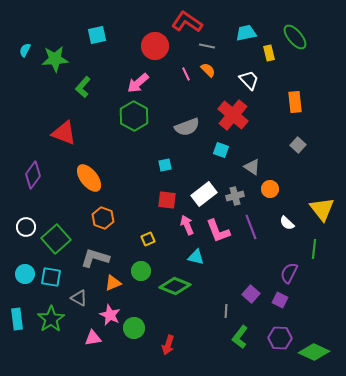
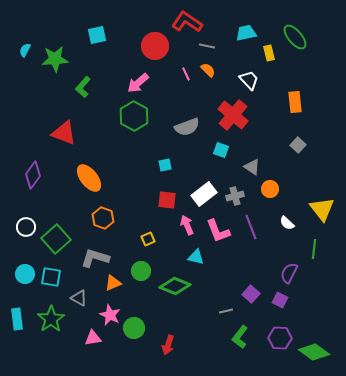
gray line at (226, 311): rotated 72 degrees clockwise
green diamond at (314, 352): rotated 12 degrees clockwise
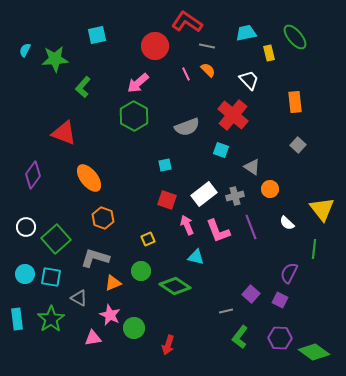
red square at (167, 200): rotated 12 degrees clockwise
green diamond at (175, 286): rotated 12 degrees clockwise
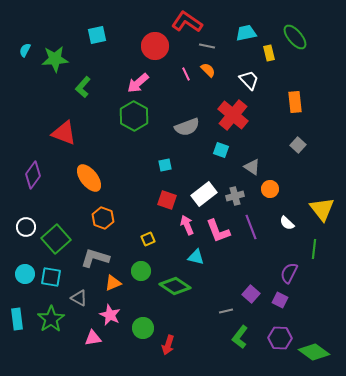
green circle at (134, 328): moved 9 px right
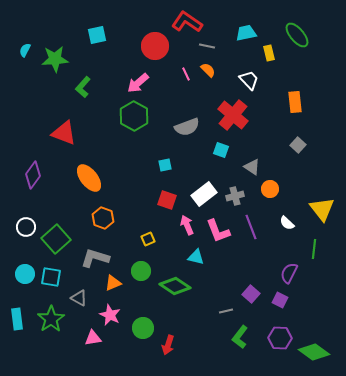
green ellipse at (295, 37): moved 2 px right, 2 px up
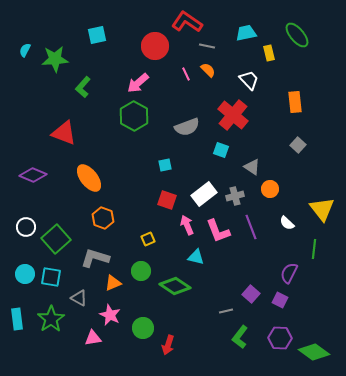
purple diamond at (33, 175): rotated 76 degrees clockwise
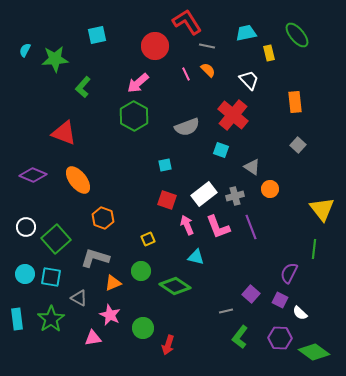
red L-shape at (187, 22): rotated 24 degrees clockwise
orange ellipse at (89, 178): moved 11 px left, 2 px down
white semicircle at (287, 223): moved 13 px right, 90 px down
pink L-shape at (218, 231): moved 4 px up
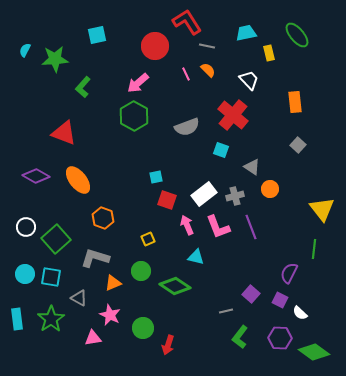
cyan square at (165, 165): moved 9 px left, 12 px down
purple diamond at (33, 175): moved 3 px right, 1 px down; rotated 8 degrees clockwise
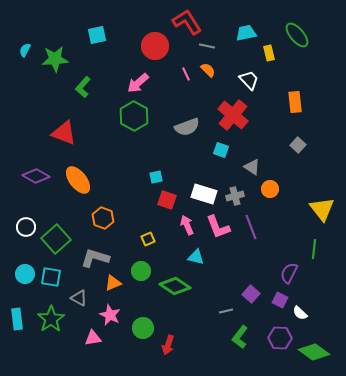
white rectangle at (204, 194): rotated 55 degrees clockwise
